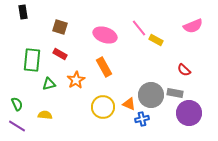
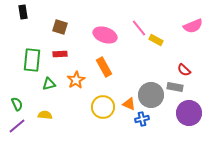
red rectangle: rotated 32 degrees counterclockwise
gray rectangle: moved 6 px up
purple line: rotated 72 degrees counterclockwise
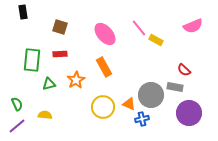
pink ellipse: moved 1 px up; rotated 30 degrees clockwise
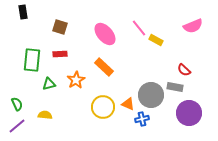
orange rectangle: rotated 18 degrees counterclockwise
orange triangle: moved 1 px left
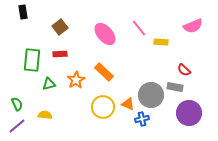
brown square: rotated 35 degrees clockwise
yellow rectangle: moved 5 px right, 2 px down; rotated 24 degrees counterclockwise
orange rectangle: moved 5 px down
